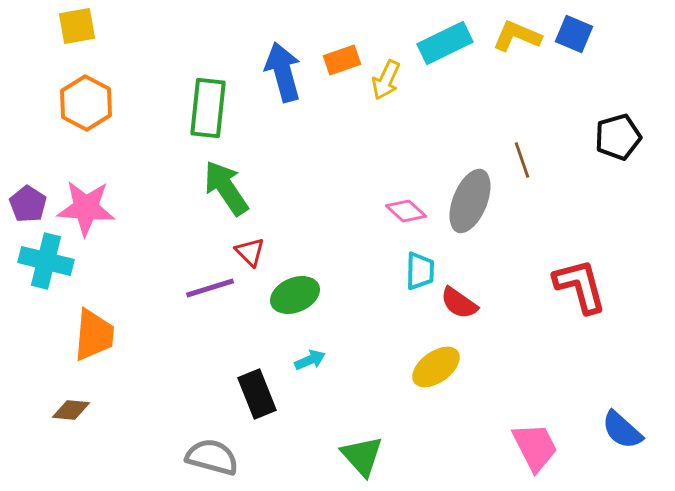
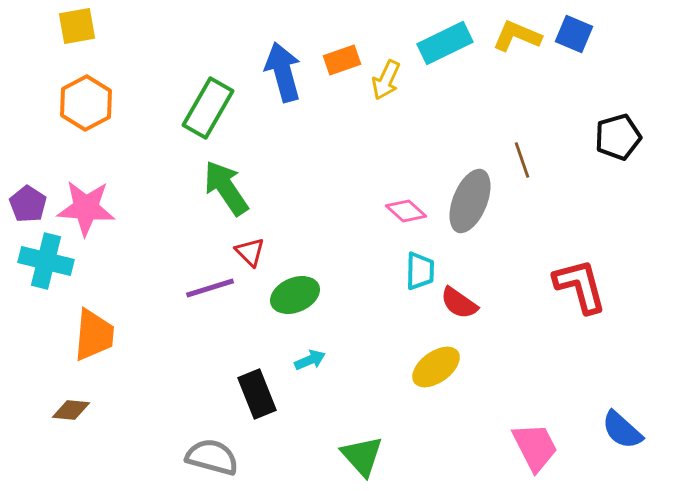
orange hexagon: rotated 4 degrees clockwise
green rectangle: rotated 24 degrees clockwise
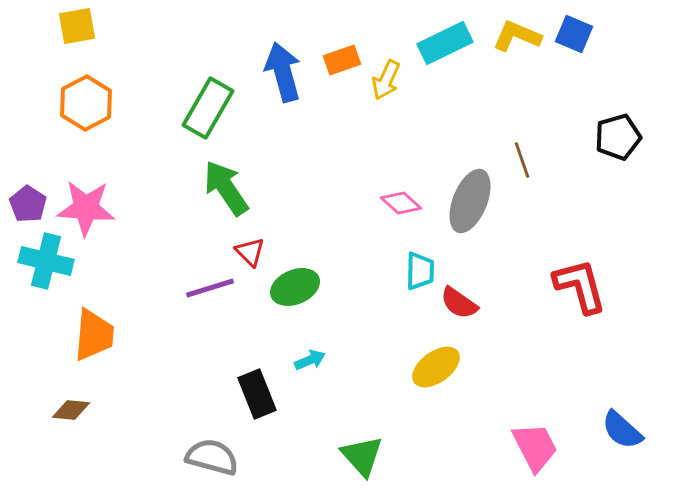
pink diamond: moved 5 px left, 8 px up
green ellipse: moved 8 px up
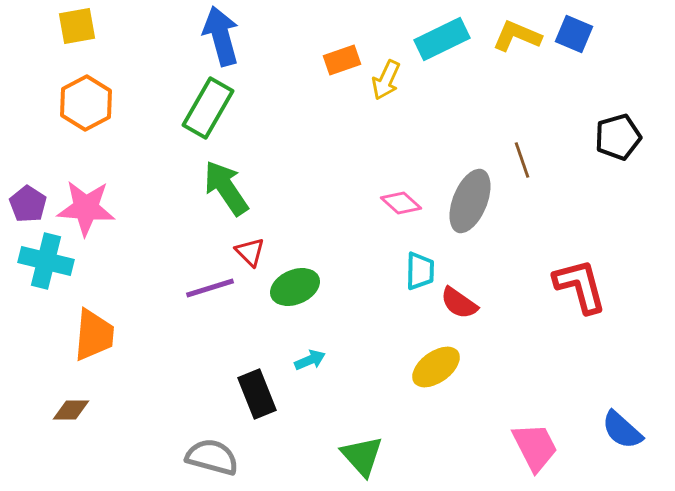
cyan rectangle: moved 3 px left, 4 px up
blue arrow: moved 62 px left, 36 px up
brown diamond: rotated 6 degrees counterclockwise
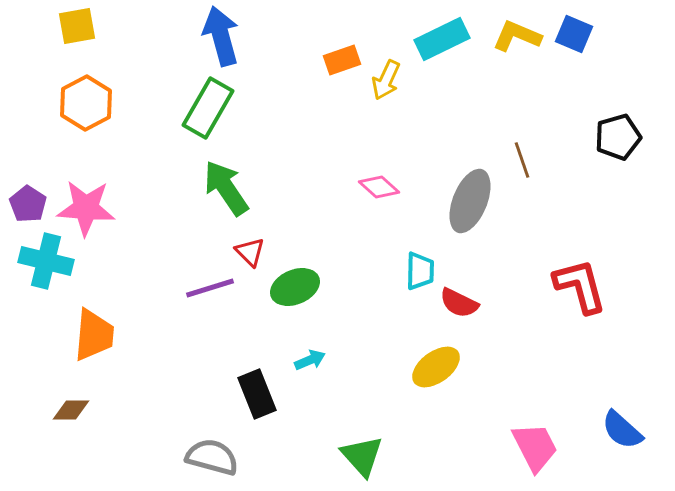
pink diamond: moved 22 px left, 16 px up
red semicircle: rotated 9 degrees counterclockwise
